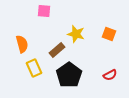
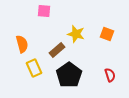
orange square: moved 2 px left
red semicircle: rotated 80 degrees counterclockwise
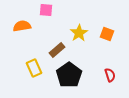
pink square: moved 2 px right, 1 px up
yellow star: moved 3 px right, 1 px up; rotated 24 degrees clockwise
orange semicircle: moved 18 px up; rotated 84 degrees counterclockwise
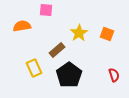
red semicircle: moved 4 px right
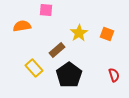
yellow rectangle: rotated 18 degrees counterclockwise
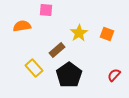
red semicircle: rotated 120 degrees counterclockwise
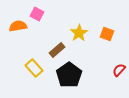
pink square: moved 9 px left, 4 px down; rotated 24 degrees clockwise
orange semicircle: moved 4 px left
red semicircle: moved 5 px right, 5 px up
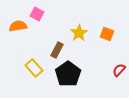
brown rectangle: rotated 21 degrees counterclockwise
black pentagon: moved 1 px left, 1 px up
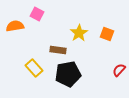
orange semicircle: moved 3 px left
brown rectangle: moved 1 px right; rotated 70 degrees clockwise
black pentagon: rotated 25 degrees clockwise
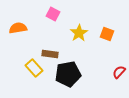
pink square: moved 16 px right
orange semicircle: moved 3 px right, 2 px down
brown rectangle: moved 8 px left, 4 px down
red semicircle: moved 2 px down
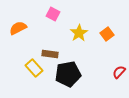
orange semicircle: rotated 18 degrees counterclockwise
orange square: rotated 32 degrees clockwise
